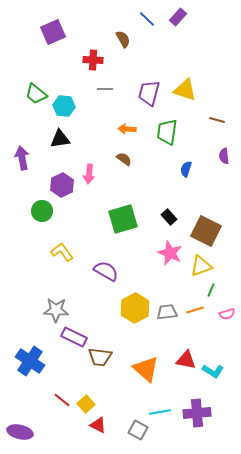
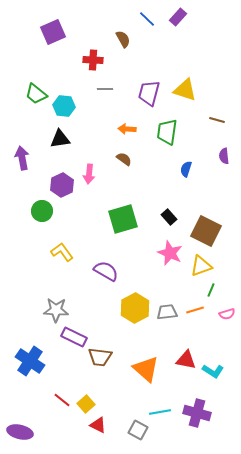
purple cross at (197, 413): rotated 20 degrees clockwise
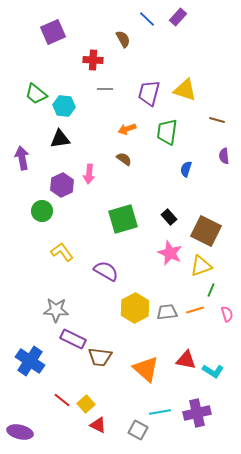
orange arrow at (127, 129): rotated 24 degrees counterclockwise
pink semicircle at (227, 314): rotated 91 degrees counterclockwise
purple rectangle at (74, 337): moved 1 px left, 2 px down
purple cross at (197, 413): rotated 28 degrees counterclockwise
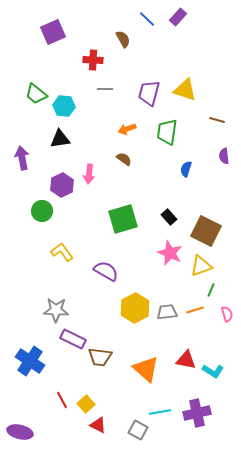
red line at (62, 400): rotated 24 degrees clockwise
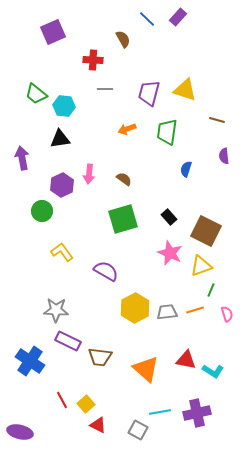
brown semicircle at (124, 159): moved 20 px down
purple rectangle at (73, 339): moved 5 px left, 2 px down
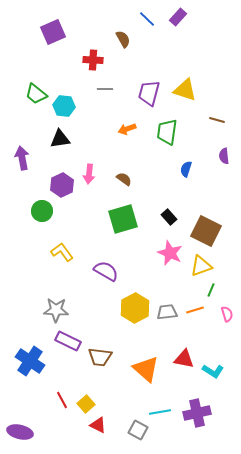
red triangle at (186, 360): moved 2 px left, 1 px up
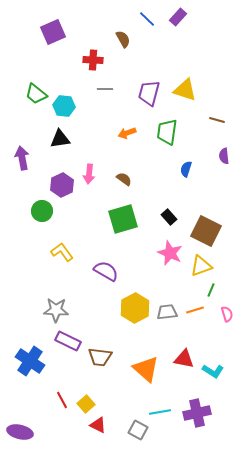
orange arrow at (127, 129): moved 4 px down
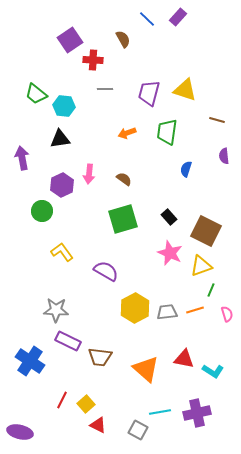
purple square at (53, 32): moved 17 px right, 8 px down; rotated 10 degrees counterclockwise
red line at (62, 400): rotated 54 degrees clockwise
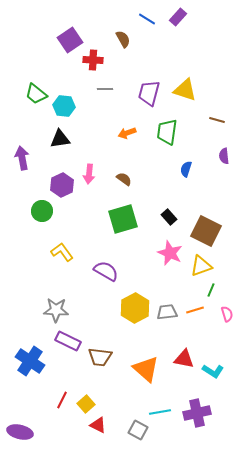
blue line at (147, 19): rotated 12 degrees counterclockwise
